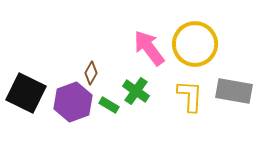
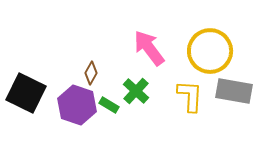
yellow circle: moved 15 px right, 7 px down
green cross: rotated 8 degrees clockwise
purple hexagon: moved 4 px right, 3 px down; rotated 21 degrees counterclockwise
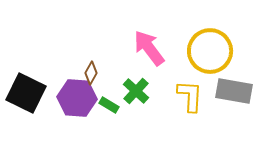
purple hexagon: moved 7 px up; rotated 15 degrees counterclockwise
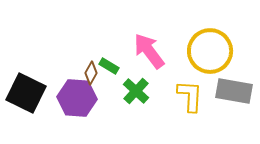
pink arrow: moved 3 px down
green rectangle: moved 39 px up
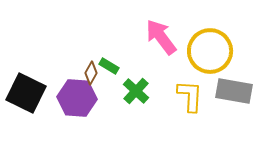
pink arrow: moved 12 px right, 14 px up
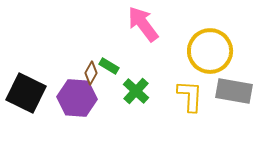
pink arrow: moved 18 px left, 13 px up
